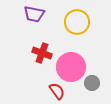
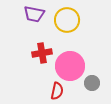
yellow circle: moved 10 px left, 2 px up
red cross: rotated 30 degrees counterclockwise
pink circle: moved 1 px left, 1 px up
red semicircle: rotated 48 degrees clockwise
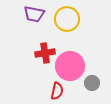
yellow circle: moved 1 px up
red cross: moved 3 px right
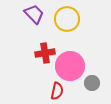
purple trapezoid: rotated 145 degrees counterclockwise
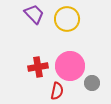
red cross: moved 7 px left, 14 px down
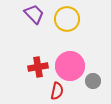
gray circle: moved 1 px right, 2 px up
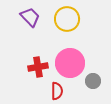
purple trapezoid: moved 4 px left, 3 px down
pink circle: moved 3 px up
red semicircle: rotated 12 degrees counterclockwise
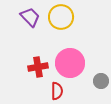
yellow circle: moved 6 px left, 2 px up
gray circle: moved 8 px right
